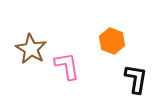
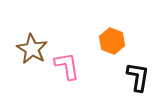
brown star: moved 1 px right
black L-shape: moved 2 px right, 2 px up
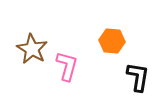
orange hexagon: rotated 15 degrees counterclockwise
pink L-shape: rotated 24 degrees clockwise
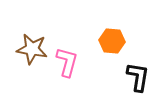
brown star: rotated 20 degrees counterclockwise
pink L-shape: moved 4 px up
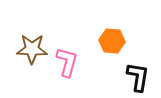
brown star: rotated 8 degrees counterclockwise
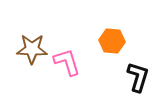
pink L-shape: rotated 32 degrees counterclockwise
black L-shape: rotated 8 degrees clockwise
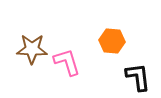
black L-shape: rotated 24 degrees counterclockwise
